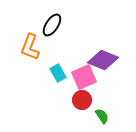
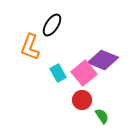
pink square: moved 4 px up; rotated 15 degrees counterclockwise
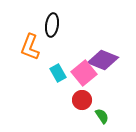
black ellipse: rotated 25 degrees counterclockwise
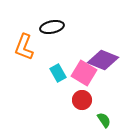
black ellipse: moved 2 px down; rotated 70 degrees clockwise
orange L-shape: moved 6 px left
pink square: rotated 20 degrees counterclockwise
green semicircle: moved 2 px right, 4 px down
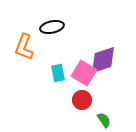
purple diamond: rotated 40 degrees counterclockwise
cyan rectangle: rotated 18 degrees clockwise
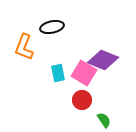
purple diamond: rotated 40 degrees clockwise
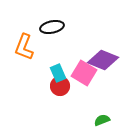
cyan rectangle: rotated 12 degrees counterclockwise
red circle: moved 22 px left, 14 px up
green semicircle: moved 2 px left; rotated 77 degrees counterclockwise
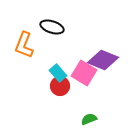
black ellipse: rotated 30 degrees clockwise
orange L-shape: moved 2 px up
cyan rectangle: rotated 18 degrees counterclockwise
green semicircle: moved 13 px left, 1 px up
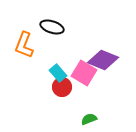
red circle: moved 2 px right, 1 px down
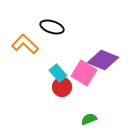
orange L-shape: moved 1 px right, 1 px up; rotated 112 degrees clockwise
